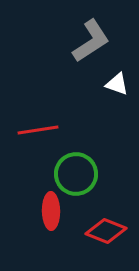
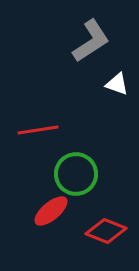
red ellipse: rotated 51 degrees clockwise
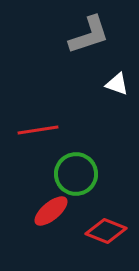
gray L-shape: moved 2 px left, 6 px up; rotated 15 degrees clockwise
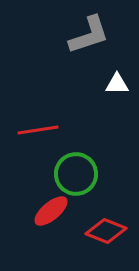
white triangle: rotated 20 degrees counterclockwise
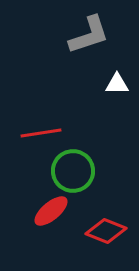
red line: moved 3 px right, 3 px down
green circle: moved 3 px left, 3 px up
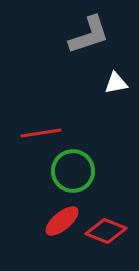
white triangle: moved 1 px left, 1 px up; rotated 10 degrees counterclockwise
red ellipse: moved 11 px right, 10 px down
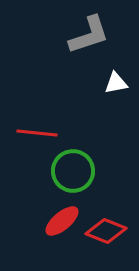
red line: moved 4 px left; rotated 15 degrees clockwise
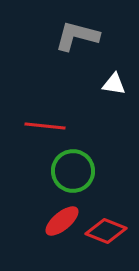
gray L-shape: moved 12 px left, 1 px down; rotated 147 degrees counterclockwise
white triangle: moved 2 px left, 1 px down; rotated 20 degrees clockwise
red line: moved 8 px right, 7 px up
